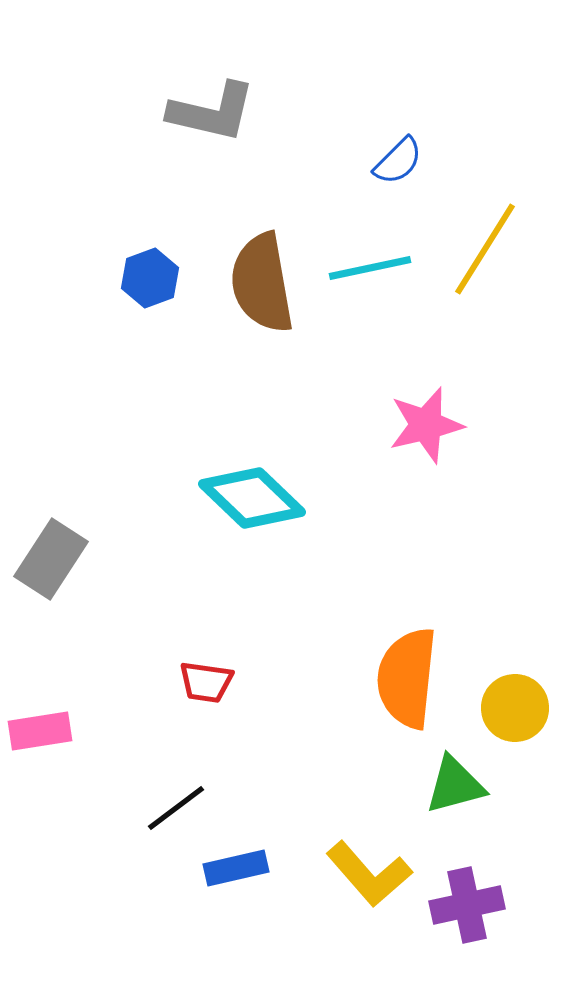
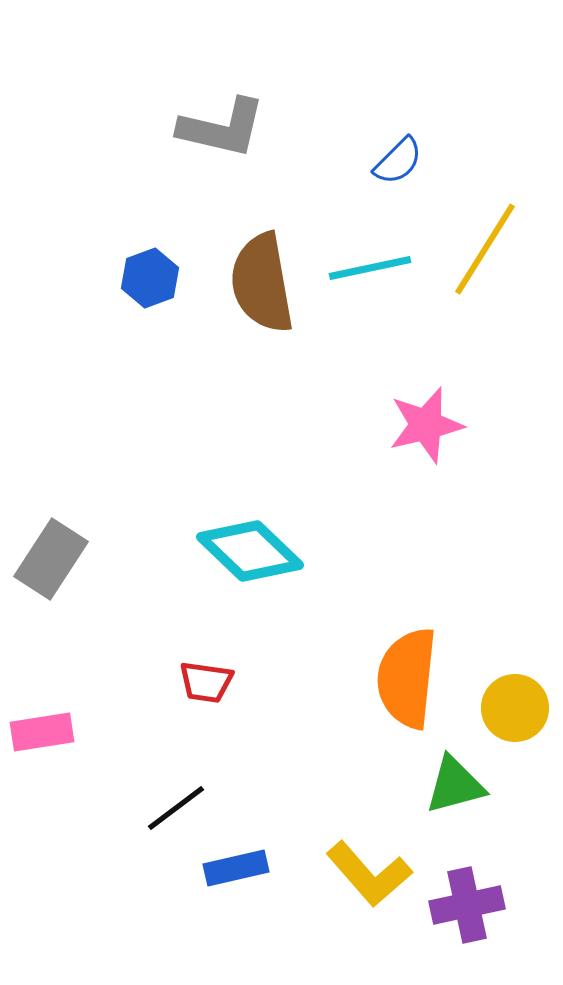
gray L-shape: moved 10 px right, 16 px down
cyan diamond: moved 2 px left, 53 px down
pink rectangle: moved 2 px right, 1 px down
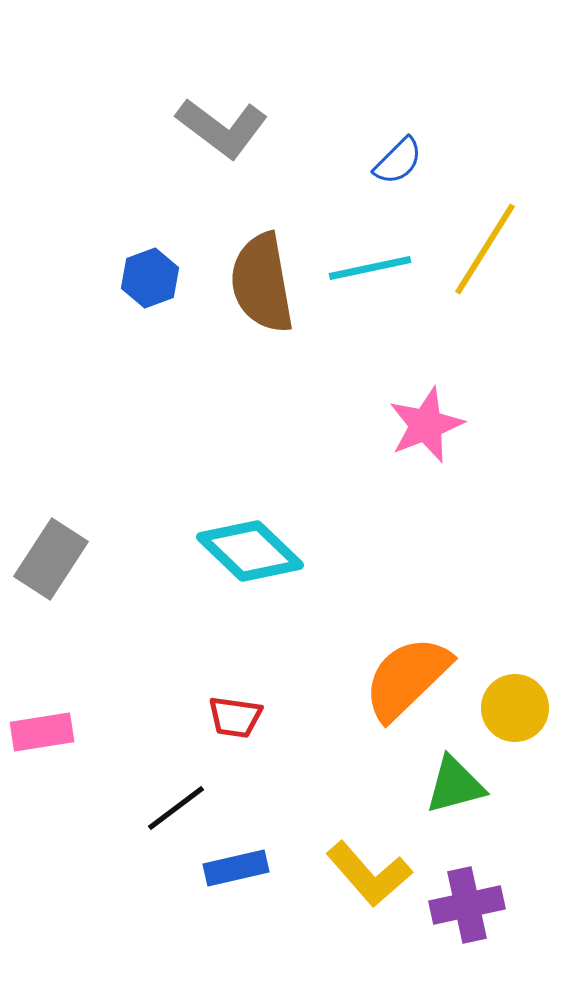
gray L-shape: rotated 24 degrees clockwise
pink star: rotated 8 degrees counterclockwise
orange semicircle: rotated 40 degrees clockwise
red trapezoid: moved 29 px right, 35 px down
